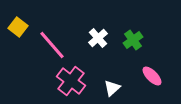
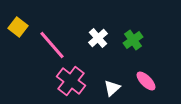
pink ellipse: moved 6 px left, 5 px down
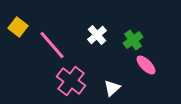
white cross: moved 1 px left, 3 px up
pink ellipse: moved 16 px up
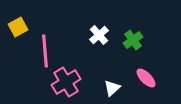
yellow square: rotated 24 degrees clockwise
white cross: moved 2 px right
pink line: moved 7 px left, 6 px down; rotated 36 degrees clockwise
pink ellipse: moved 13 px down
pink cross: moved 5 px left, 1 px down; rotated 20 degrees clockwise
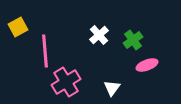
pink ellipse: moved 1 px right, 13 px up; rotated 65 degrees counterclockwise
white triangle: rotated 12 degrees counterclockwise
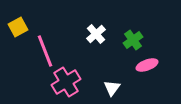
white cross: moved 3 px left, 1 px up
pink line: rotated 16 degrees counterclockwise
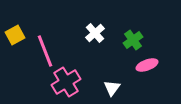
yellow square: moved 3 px left, 8 px down
white cross: moved 1 px left, 1 px up
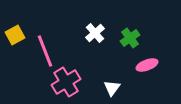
green cross: moved 3 px left, 2 px up
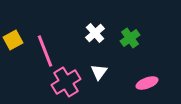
yellow square: moved 2 px left, 5 px down
pink ellipse: moved 18 px down
white triangle: moved 13 px left, 16 px up
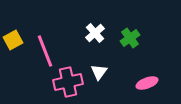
pink cross: moved 2 px right; rotated 20 degrees clockwise
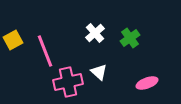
white triangle: rotated 24 degrees counterclockwise
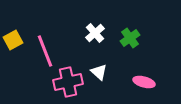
pink ellipse: moved 3 px left, 1 px up; rotated 35 degrees clockwise
